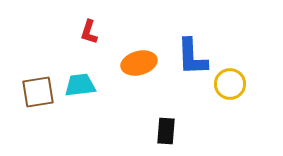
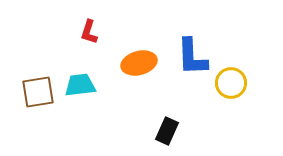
yellow circle: moved 1 px right, 1 px up
black rectangle: moved 1 px right; rotated 20 degrees clockwise
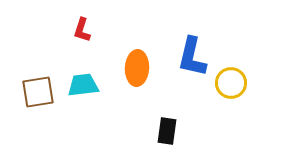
red L-shape: moved 7 px left, 2 px up
blue L-shape: rotated 15 degrees clockwise
orange ellipse: moved 2 px left, 5 px down; rotated 72 degrees counterclockwise
cyan trapezoid: moved 3 px right
black rectangle: rotated 16 degrees counterclockwise
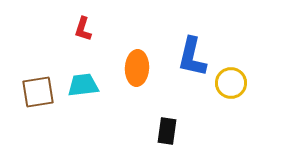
red L-shape: moved 1 px right, 1 px up
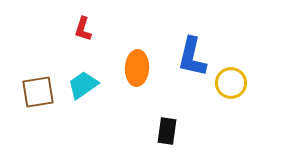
cyan trapezoid: rotated 28 degrees counterclockwise
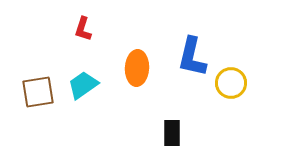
black rectangle: moved 5 px right, 2 px down; rotated 8 degrees counterclockwise
